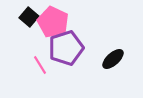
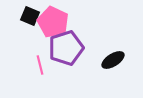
black square: moved 1 px right, 1 px up; rotated 18 degrees counterclockwise
black ellipse: moved 1 px down; rotated 10 degrees clockwise
pink line: rotated 18 degrees clockwise
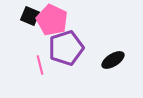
pink pentagon: moved 1 px left, 2 px up
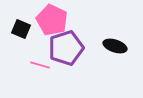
black square: moved 9 px left, 13 px down
black ellipse: moved 2 px right, 14 px up; rotated 50 degrees clockwise
pink line: rotated 60 degrees counterclockwise
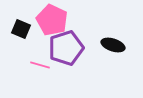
black ellipse: moved 2 px left, 1 px up
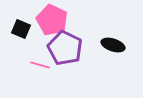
purple pentagon: moved 1 px left; rotated 28 degrees counterclockwise
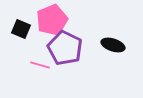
pink pentagon: rotated 24 degrees clockwise
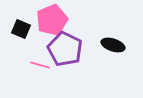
purple pentagon: moved 1 px down
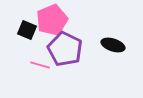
black square: moved 6 px right, 1 px down
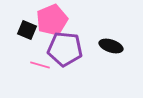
black ellipse: moved 2 px left, 1 px down
purple pentagon: rotated 20 degrees counterclockwise
